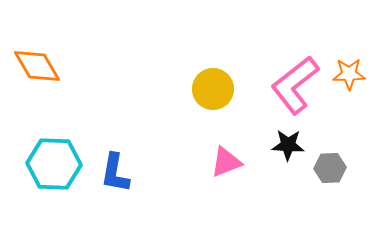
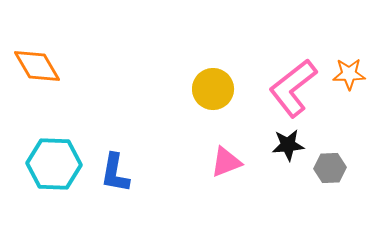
pink L-shape: moved 2 px left, 3 px down
black star: rotated 8 degrees counterclockwise
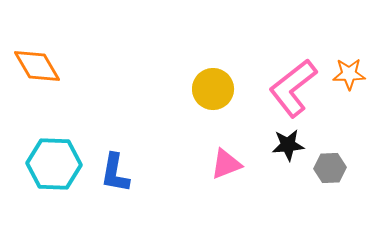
pink triangle: moved 2 px down
